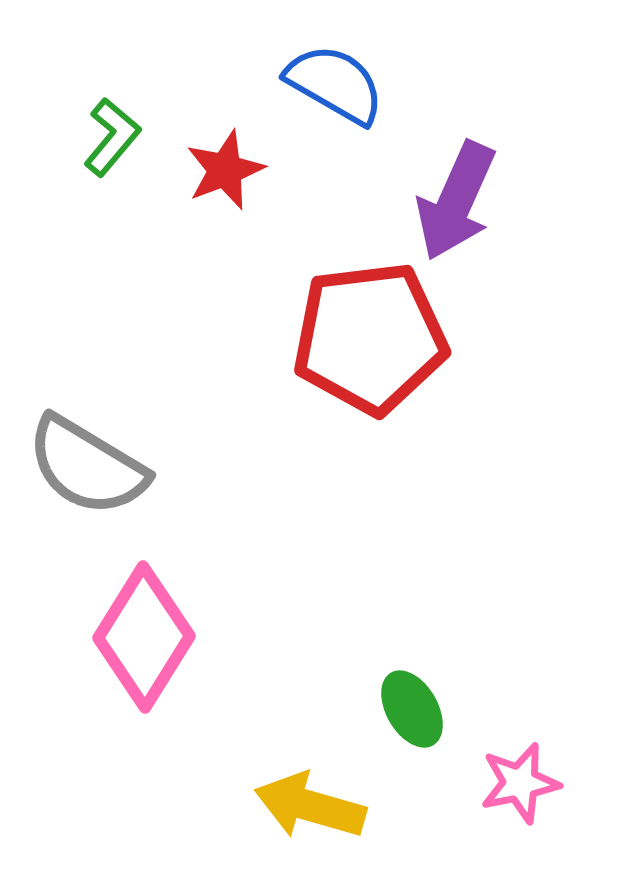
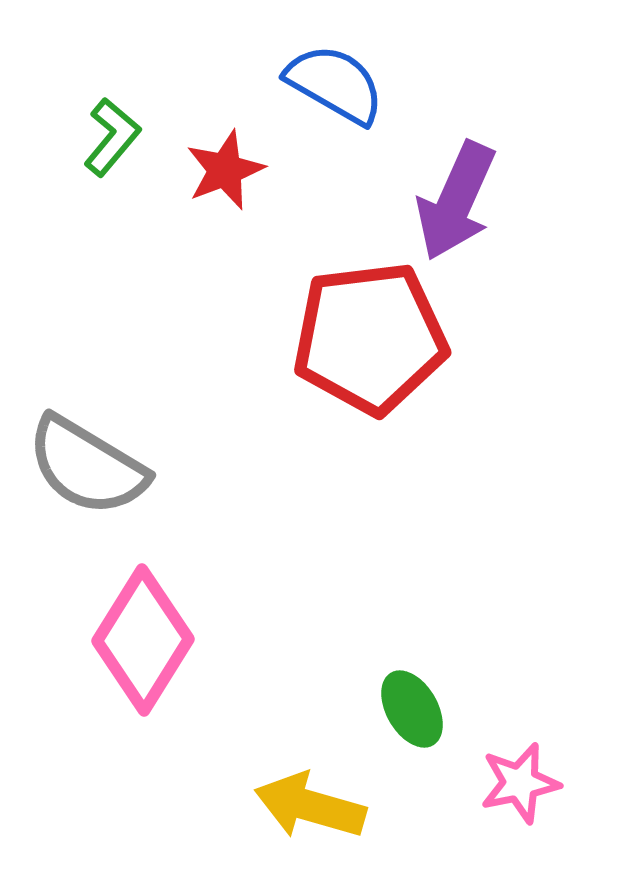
pink diamond: moved 1 px left, 3 px down
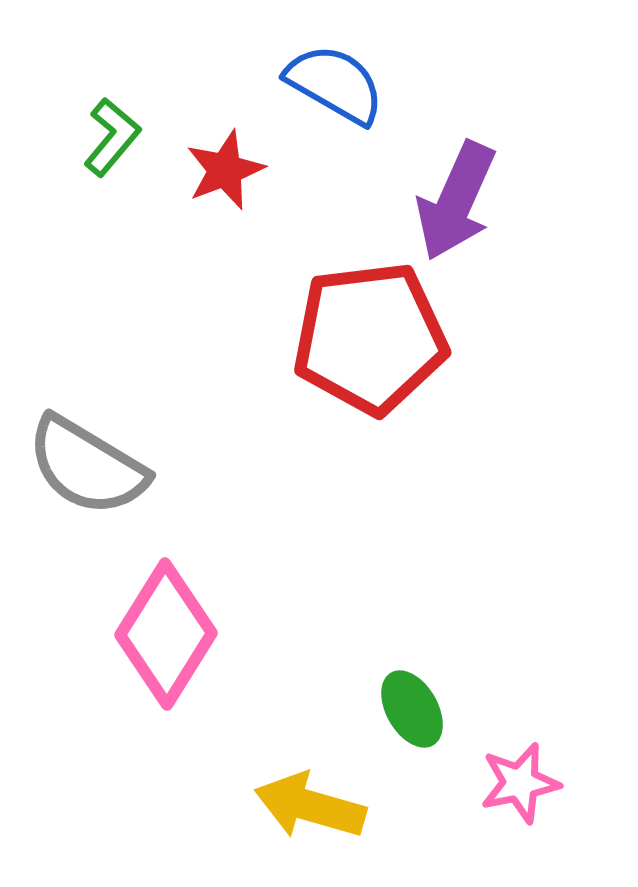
pink diamond: moved 23 px right, 6 px up
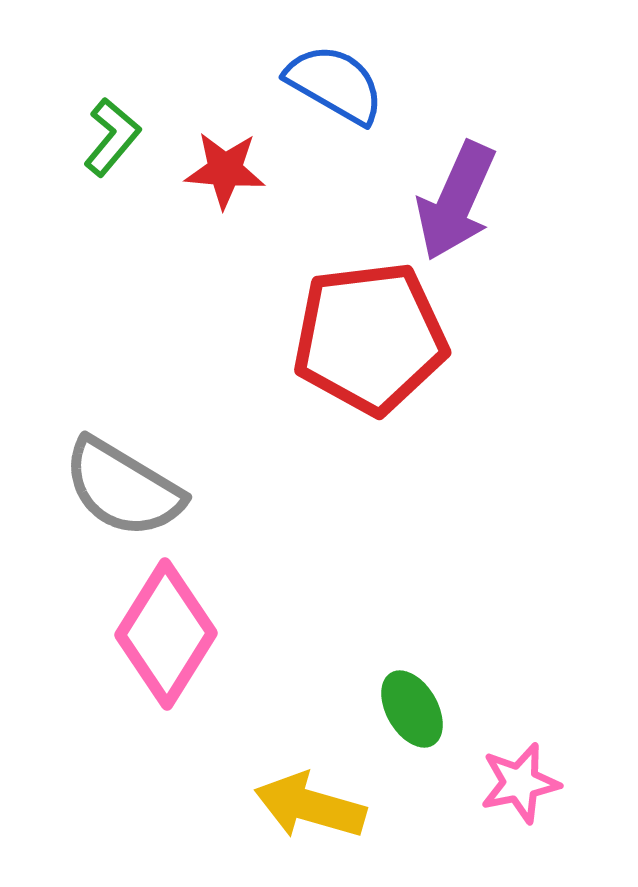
red star: rotated 26 degrees clockwise
gray semicircle: moved 36 px right, 22 px down
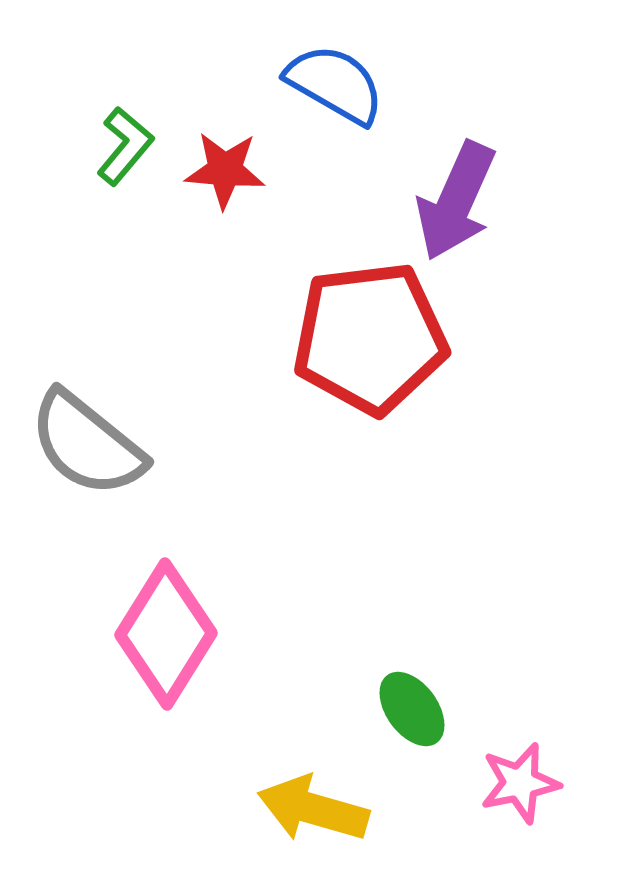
green L-shape: moved 13 px right, 9 px down
gray semicircle: moved 36 px left, 44 px up; rotated 8 degrees clockwise
green ellipse: rotated 6 degrees counterclockwise
yellow arrow: moved 3 px right, 3 px down
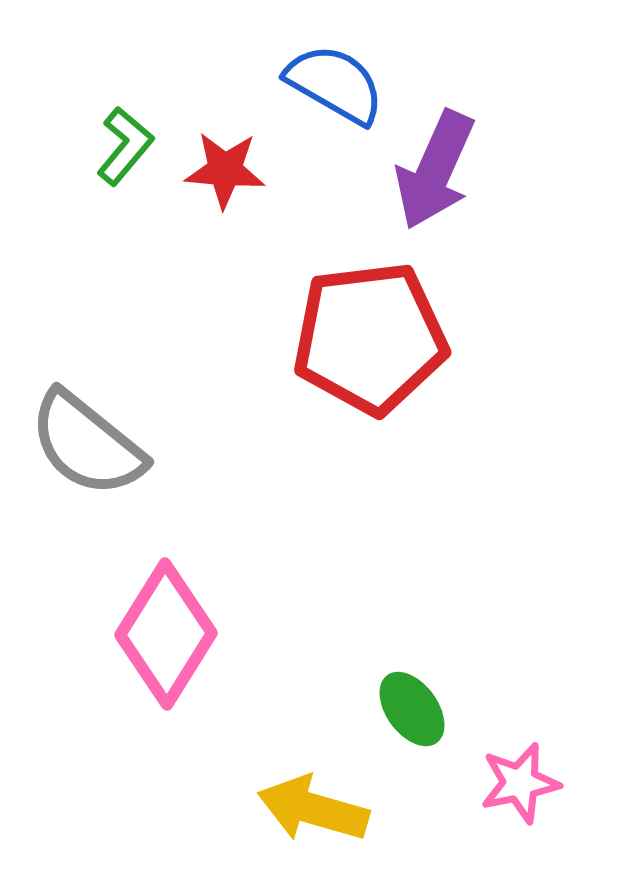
purple arrow: moved 21 px left, 31 px up
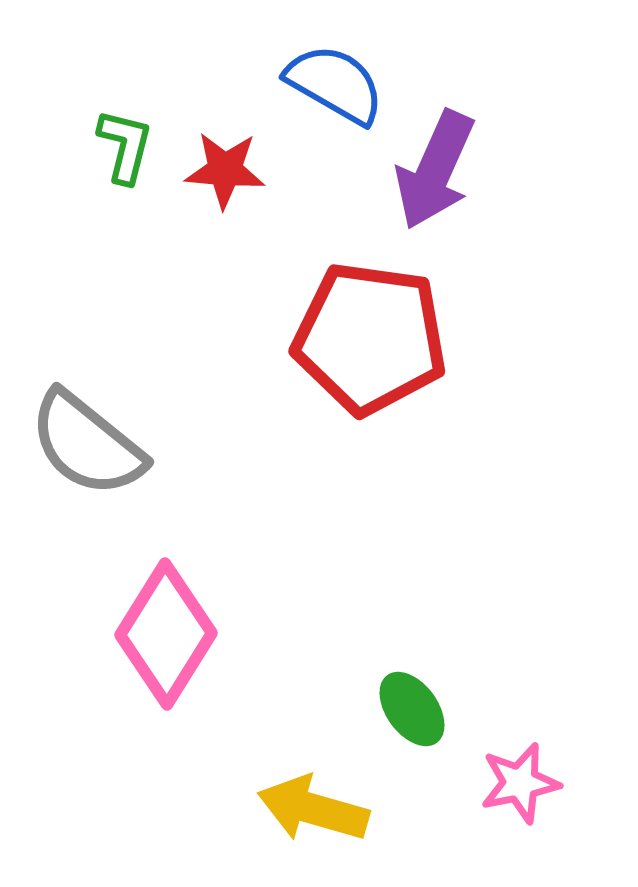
green L-shape: rotated 26 degrees counterclockwise
red pentagon: rotated 15 degrees clockwise
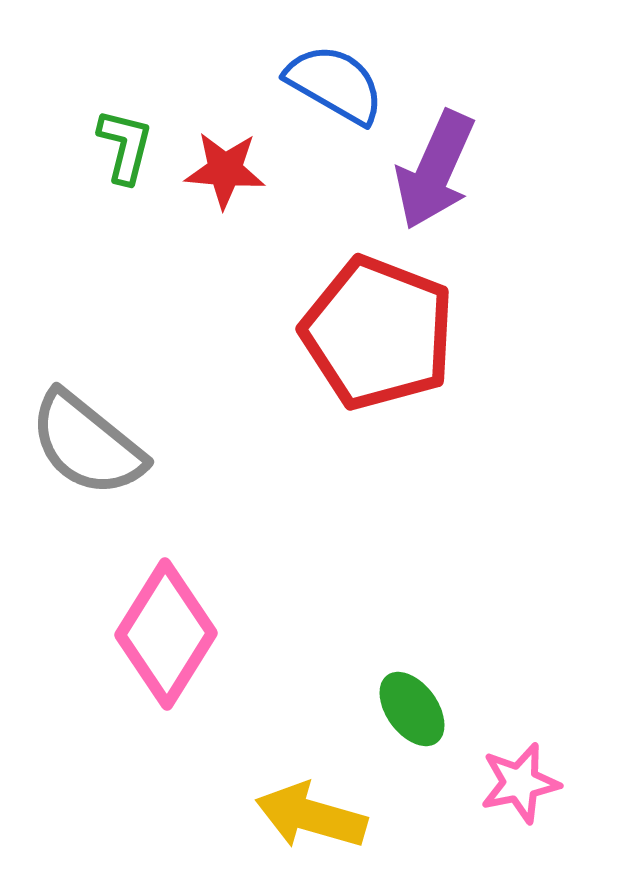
red pentagon: moved 8 px right, 5 px up; rotated 13 degrees clockwise
yellow arrow: moved 2 px left, 7 px down
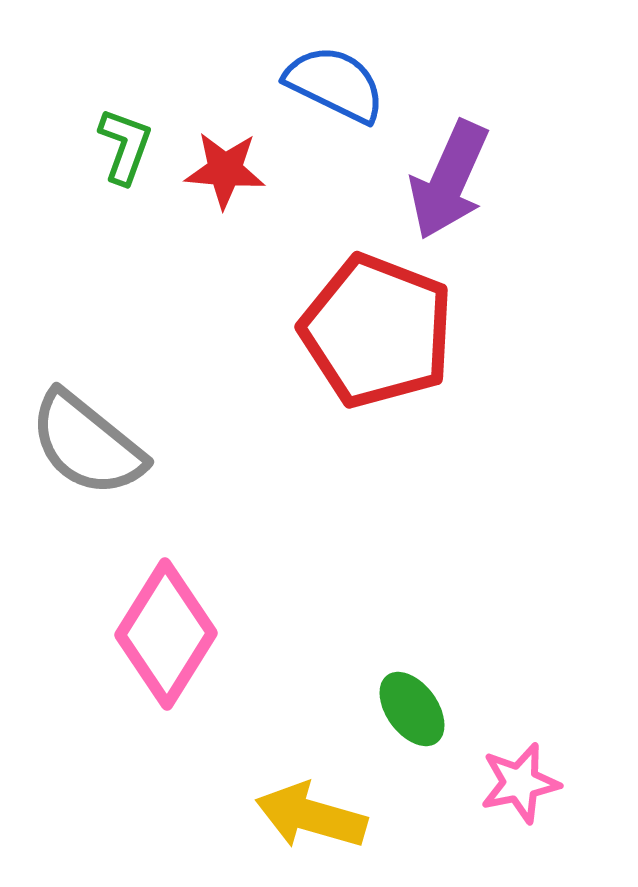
blue semicircle: rotated 4 degrees counterclockwise
green L-shape: rotated 6 degrees clockwise
purple arrow: moved 14 px right, 10 px down
red pentagon: moved 1 px left, 2 px up
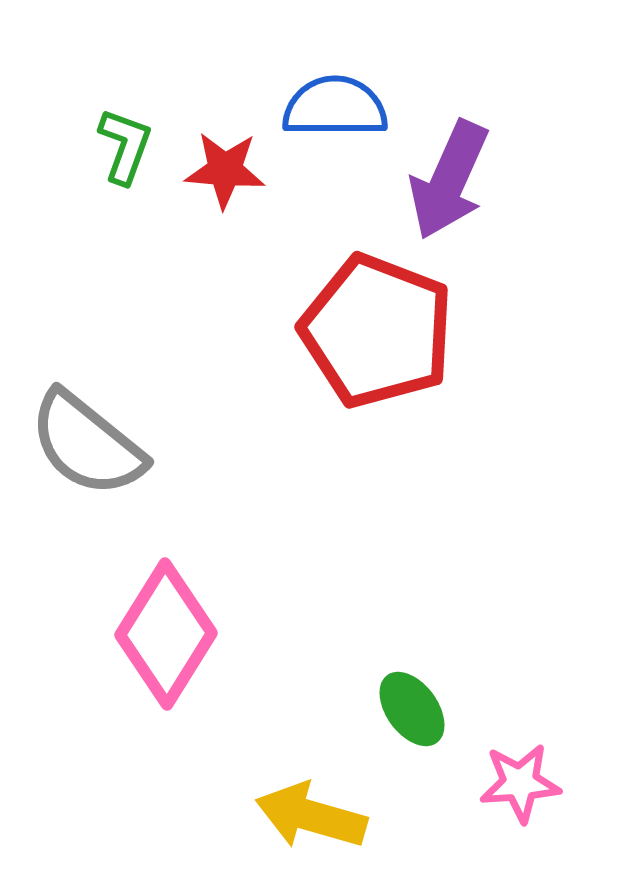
blue semicircle: moved 23 px down; rotated 26 degrees counterclockwise
pink star: rotated 8 degrees clockwise
